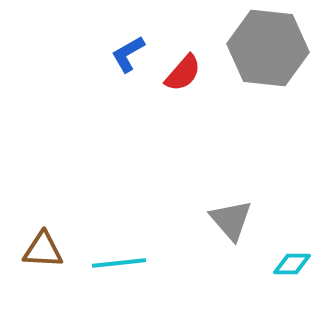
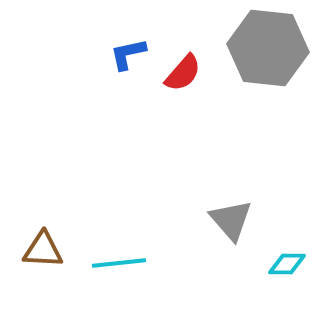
blue L-shape: rotated 18 degrees clockwise
cyan diamond: moved 5 px left
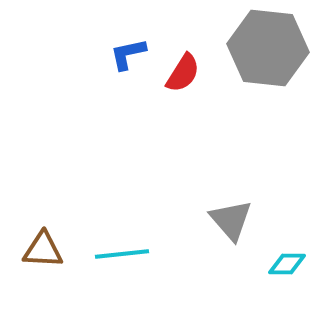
red semicircle: rotated 9 degrees counterclockwise
cyan line: moved 3 px right, 9 px up
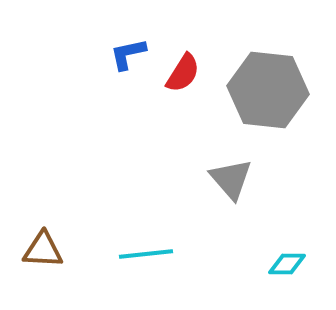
gray hexagon: moved 42 px down
gray triangle: moved 41 px up
cyan line: moved 24 px right
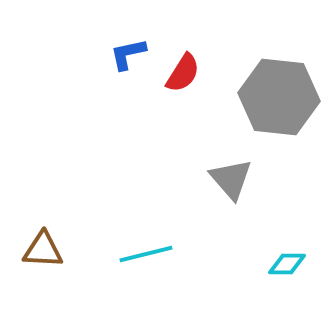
gray hexagon: moved 11 px right, 7 px down
cyan line: rotated 8 degrees counterclockwise
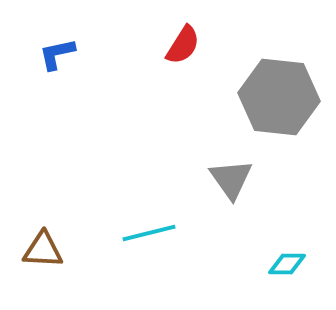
blue L-shape: moved 71 px left
red semicircle: moved 28 px up
gray triangle: rotated 6 degrees clockwise
cyan line: moved 3 px right, 21 px up
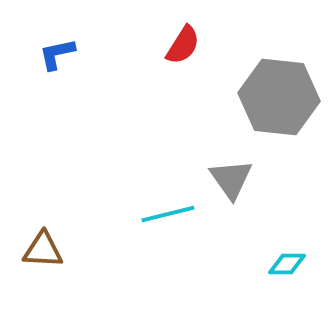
cyan line: moved 19 px right, 19 px up
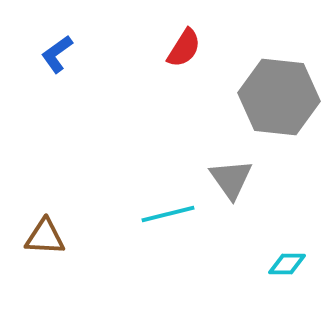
red semicircle: moved 1 px right, 3 px down
blue L-shape: rotated 24 degrees counterclockwise
brown triangle: moved 2 px right, 13 px up
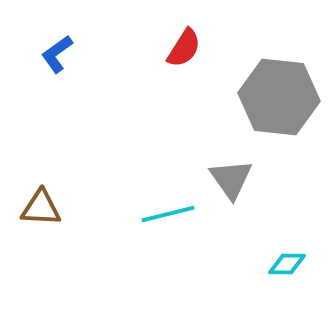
brown triangle: moved 4 px left, 29 px up
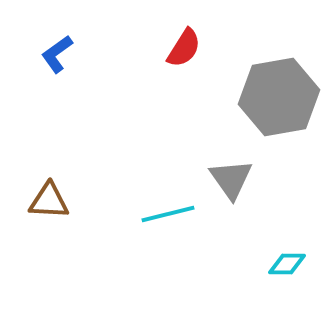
gray hexagon: rotated 16 degrees counterclockwise
brown triangle: moved 8 px right, 7 px up
